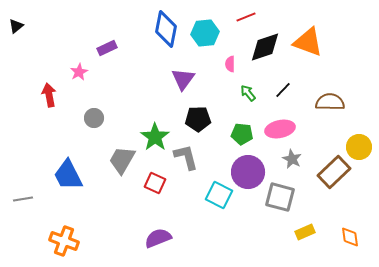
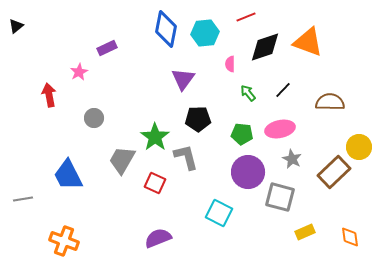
cyan square: moved 18 px down
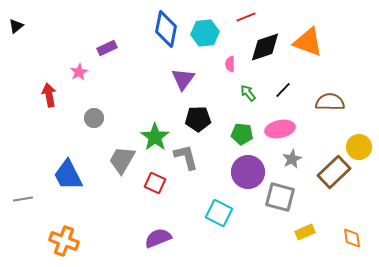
gray star: rotated 18 degrees clockwise
orange diamond: moved 2 px right, 1 px down
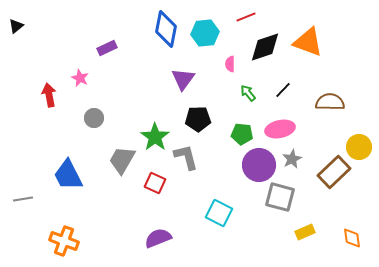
pink star: moved 1 px right, 6 px down; rotated 18 degrees counterclockwise
purple circle: moved 11 px right, 7 px up
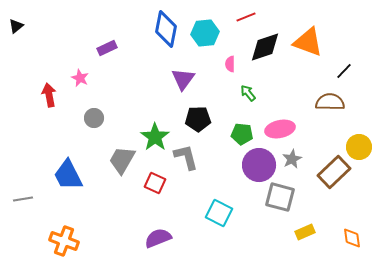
black line: moved 61 px right, 19 px up
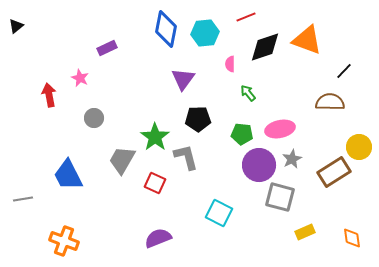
orange triangle: moved 1 px left, 2 px up
brown rectangle: rotated 12 degrees clockwise
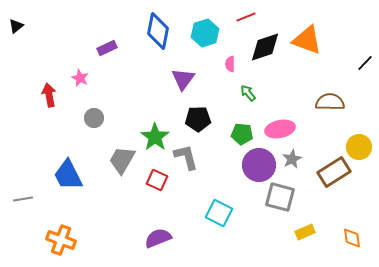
blue diamond: moved 8 px left, 2 px down
cyan hexagon: rotated 12 degrees counterclockwise
black line: moved 21 px right, 8 px up
red square: moved 2 px right, 3 px up
orange cross: moved 3 px left, 1 px up
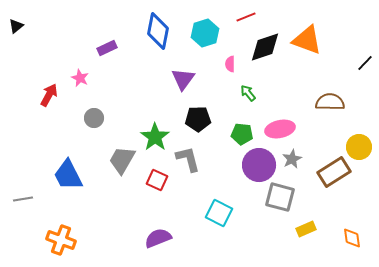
red arrow: rotated 40 degrees clockwise
gray L-shape: moved 2 px right, 2 px down
yellow rectangle: moved 1 px right, 3 px up
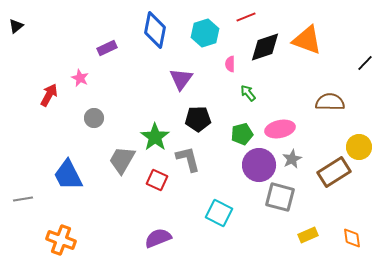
blue diamond: moved 3 px left, 1 px up
purple triangle: moved 2 px left
green pentagon: rotated 20 degrees counterclockwise
yellow rectangle: moved 2 px right, 6 px down
